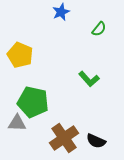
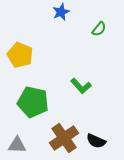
green L-shape: moved 8 px left, 7 px down
gray triangle: moved 22 px down
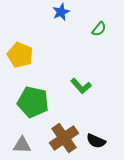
gray triangle: moved 5 px right
